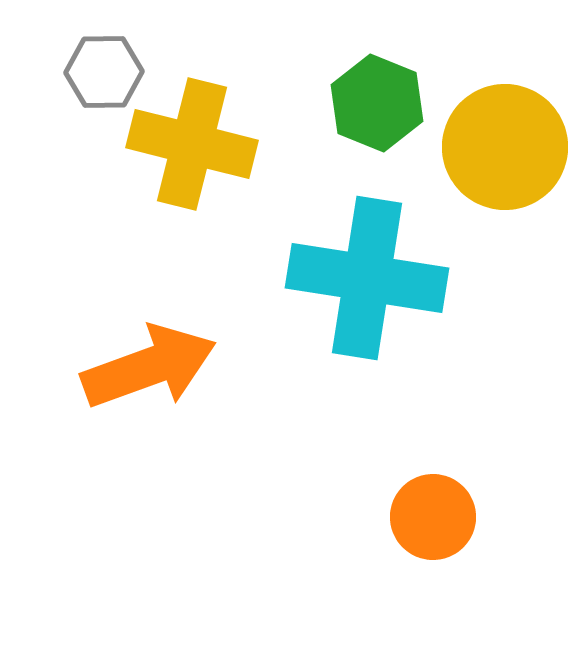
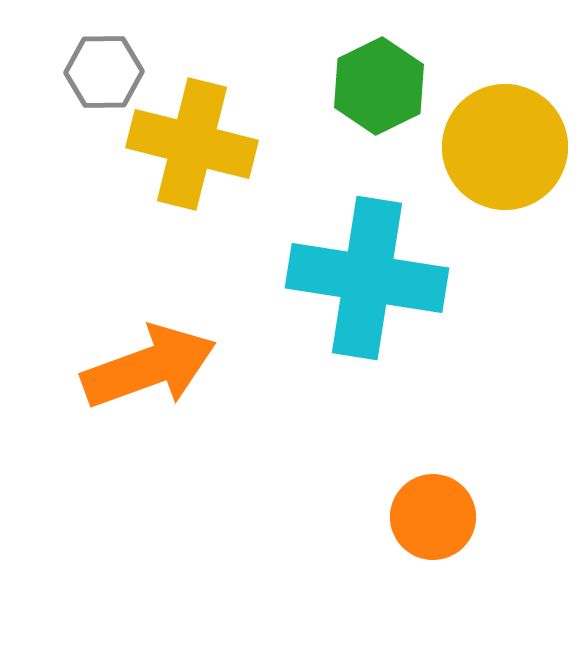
green hexagon: moved 2 px right, 17 px up; rotated 12 degrees clockwise
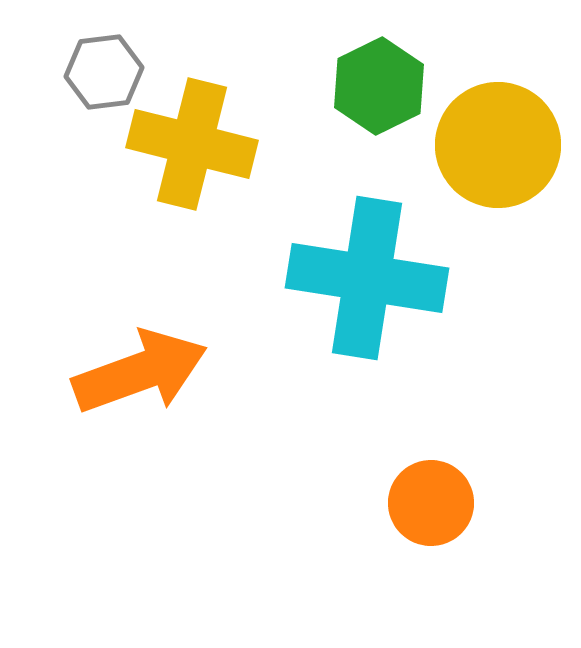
gray hexagon: rotated 6 degrees counterclockwise
yellow circle: moved 7 px left, 2 px up
orange arrow: moved 9 px left, 5 px down
orange circle: moved 2 px left, 14 px up
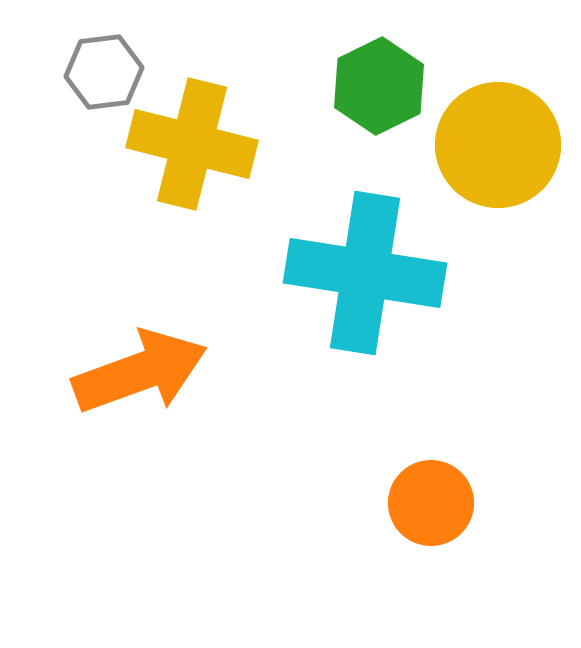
cyan cross: moved 2 px left, 5 px up
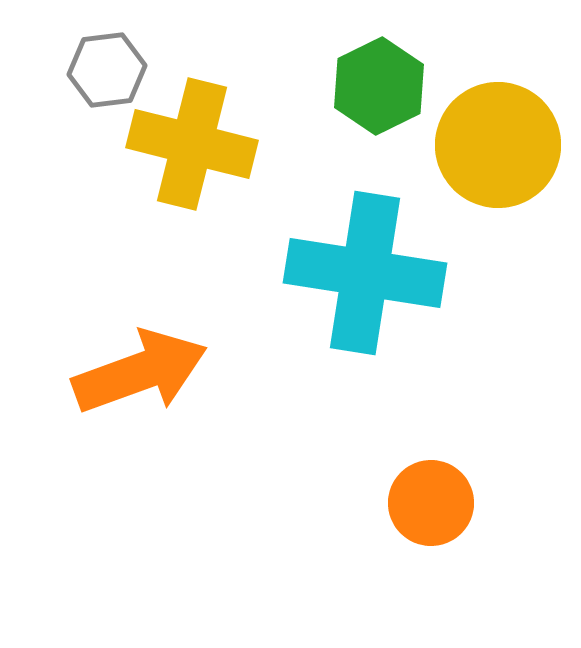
gray hexagon: moved 3 px right, 2 px up
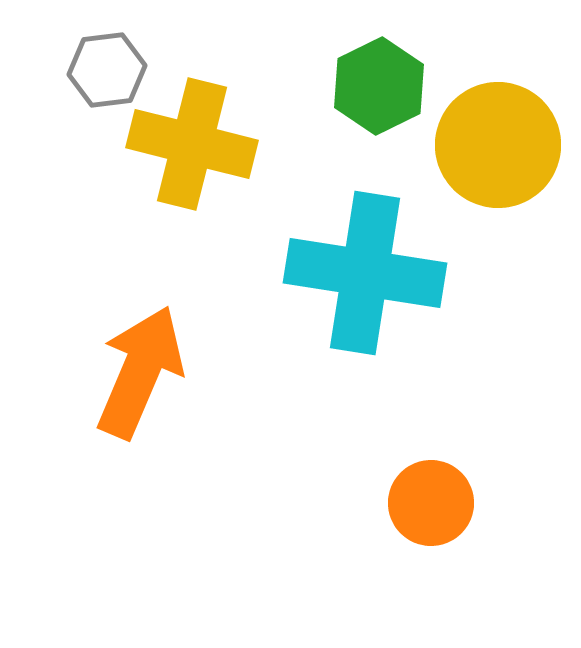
orange arrow: rotated 47 degrees counterclockwise
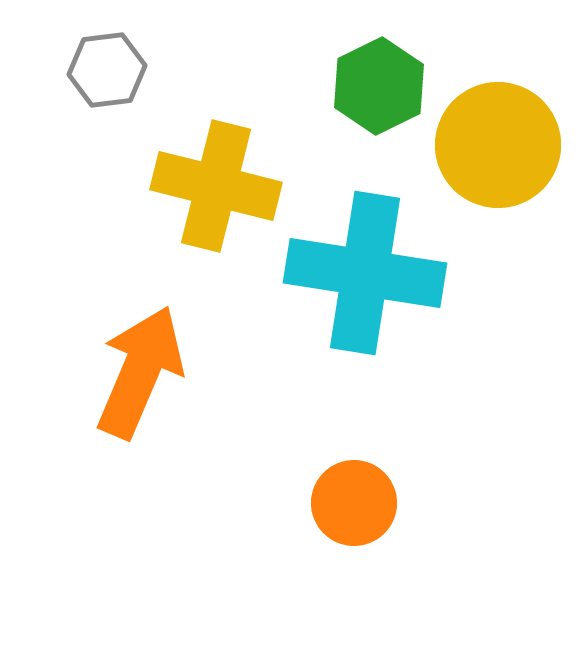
yellow cross: moved 24 px right, 42 px down
orange circle: moved 77 px left
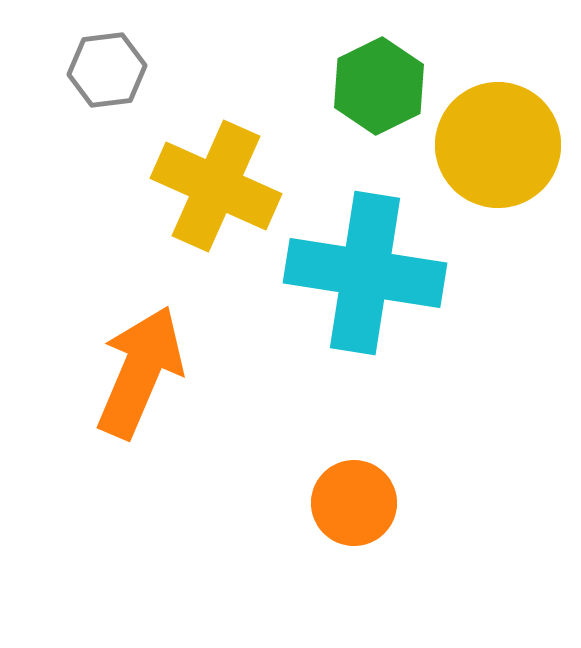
yellow cross: rotated 10 degrees clockwise
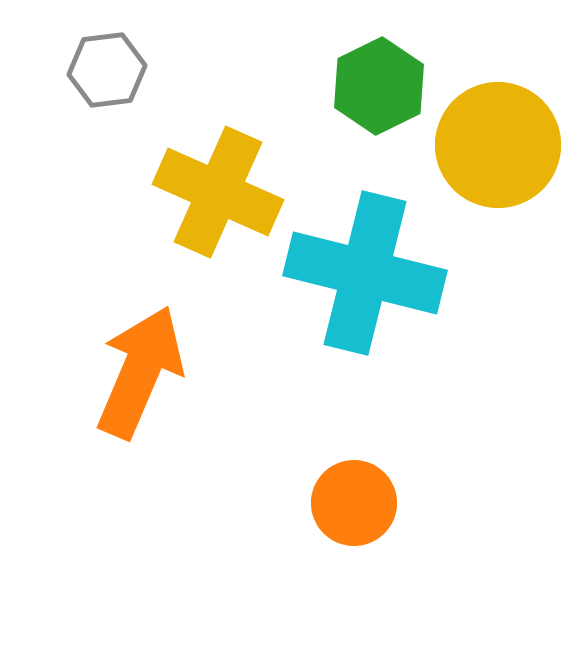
yellow cross: moved 2 px right, 6 px down
cyan cross: rotated 5 degrees clockwise
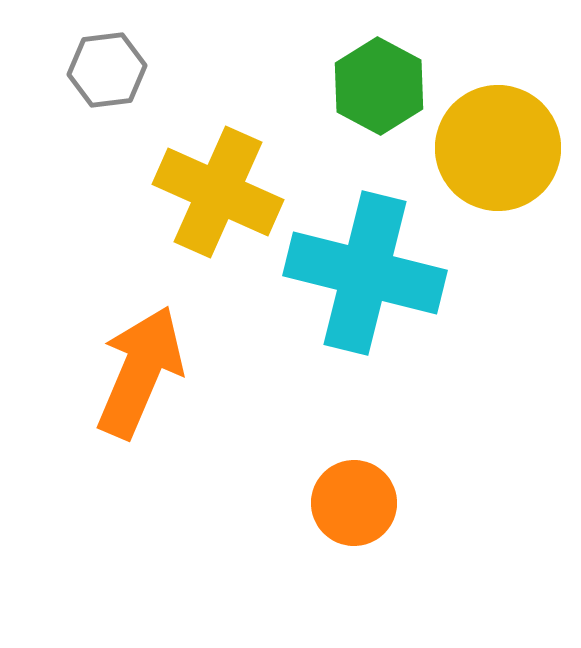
green hexagon: rotated 6 degrees counterclockwise
yellow circle: moved 3 px down
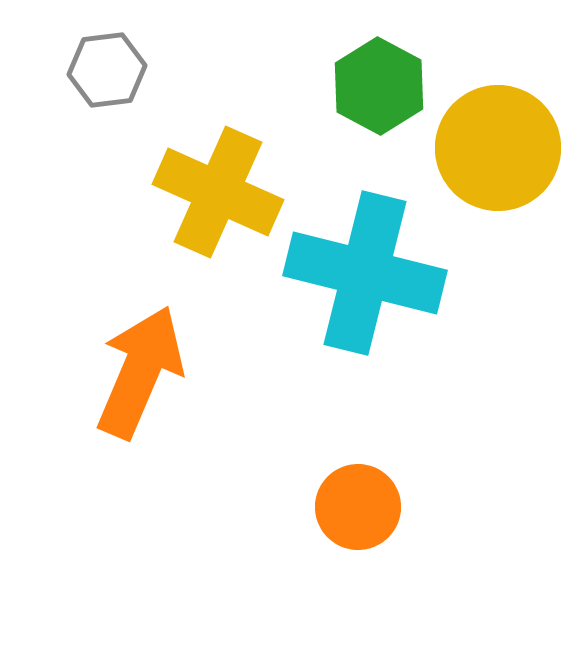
orange circle: moved 4 px right, 4 px down
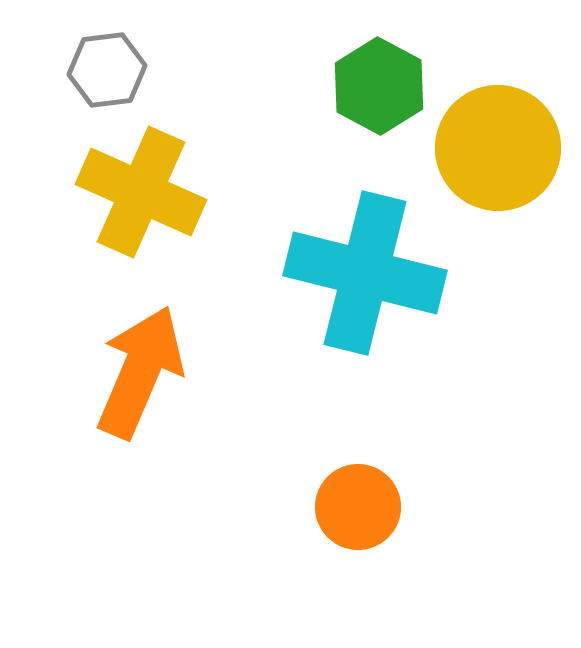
yellow cross: moved 77 px left
